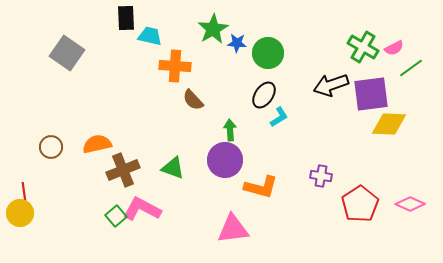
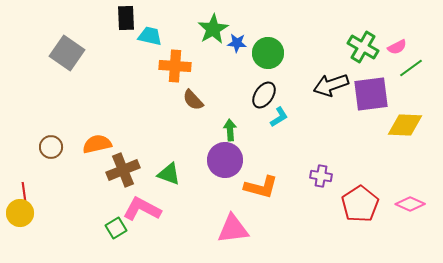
pink semicircle: moved 3 px right, 1 px up
yellow diamond: moved 16 px right, 1 px down
green triangle: moved 4 px left, 6 px down
green square: moved 12 px down; rotated 10 degrees clockwise
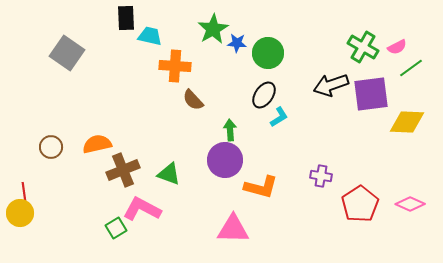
yellow diamond: moved 2 px right, 3 px up
pink triangle: rotated 8 degrees clockwise
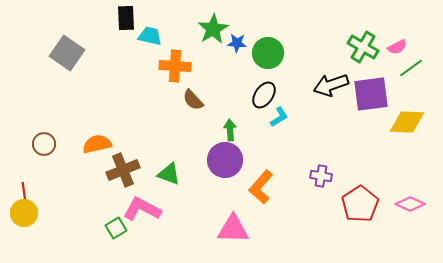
brown circle: moved 7 px left, 3 px up
orange L-shape: rotated 116 degrees clockwise
yellow circle: moved 4 px right
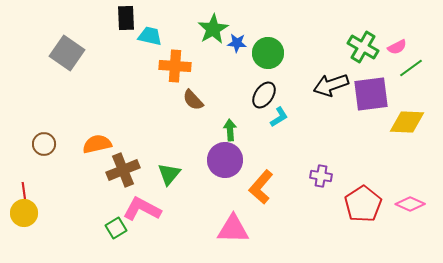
green triangle: rotated 50 degrees clockwise
red pentagon: moved 3 px right
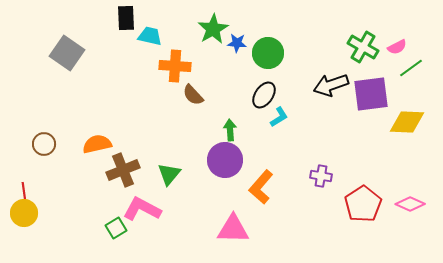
brown semicircle: moved 5 px up
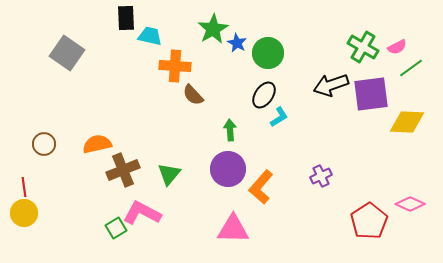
blue star: rotated 24 degrees clockwise
purple circle: moved 3 px right, 9 px down
purple cross: rotated 35 degrees counterclockwise
red line: moved 5 px up
red pentagon: moved 6 px right, 17 px down
pink L-shape: moved 4 px down
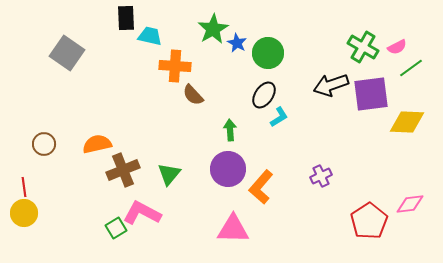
pink diamond: rotated 32 degrees counterclockwise
